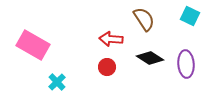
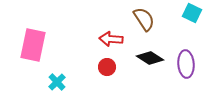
cyan square: moved 2 px right, 3 px up
pink rectangle: rotated 72 degrees clockwise
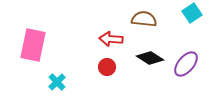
cyan square: rotated 30 degrees clockwise
brown semicircle: rotated 50 degrees counterclockwise
purple ellipse: rotated 44 degrees clockwise
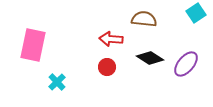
cyan square: moved 4 px right
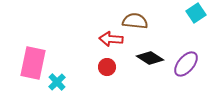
brown semicircle: moved 9 px left, 2 px down
pink rectangle: moved 18 px down
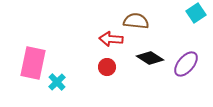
brown semicircle: moved 1 px right
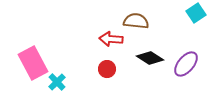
pink rectangle: rotated 40 degrees counterclockwise
red circle: moved 2 px down
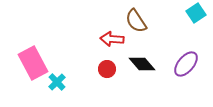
brown semicircle: rotated 130 degrees counterclockwise
red arrow: moved 1 px right
black diamond: moved 8 px left, 6 px down; rotated 16 degrees clockwise
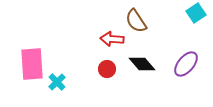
pink rectangle: moved 1 px left, 1 px down; rotated 24 degrees clockwise
